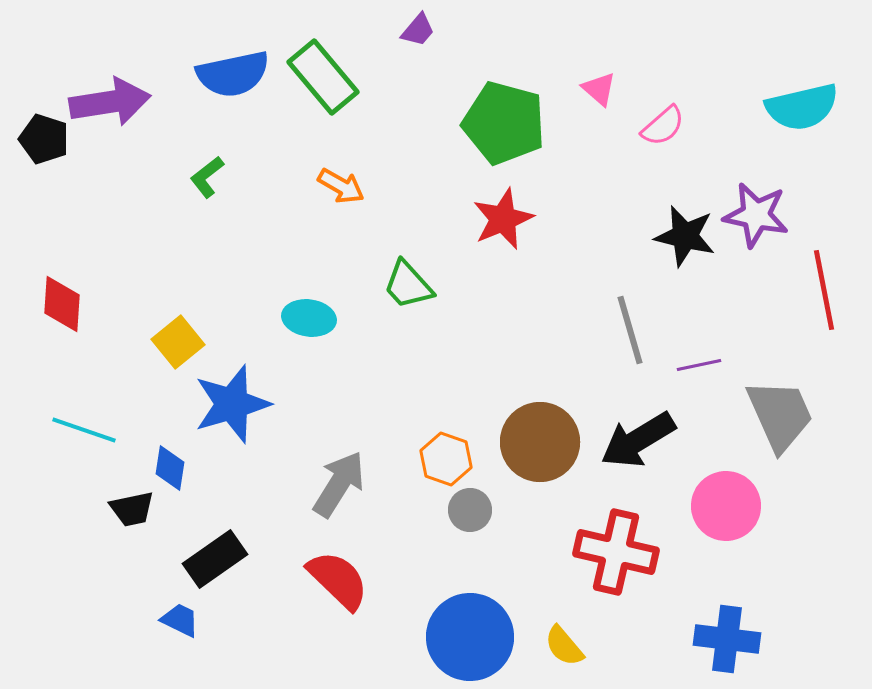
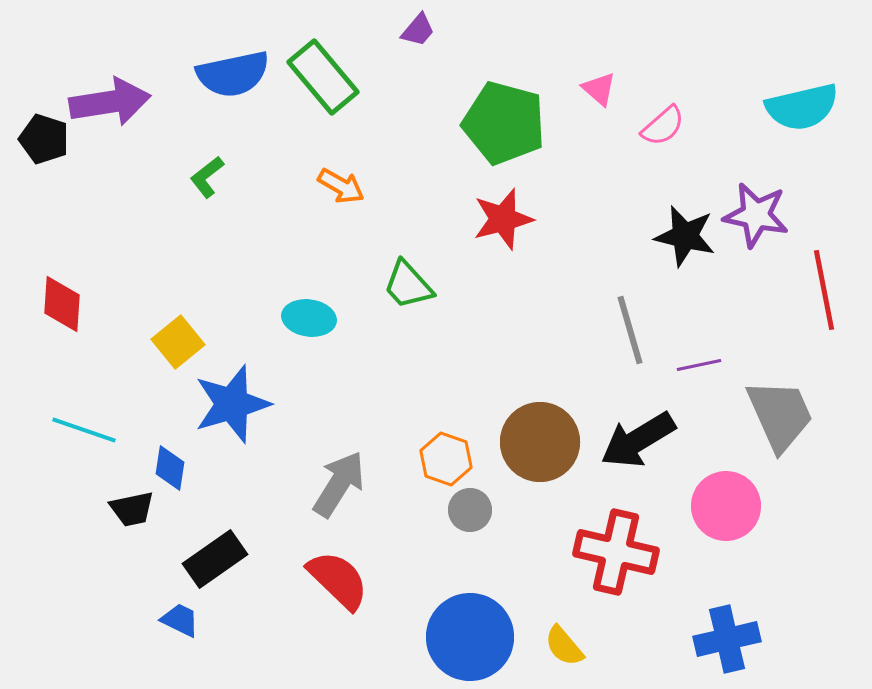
red star: rotated 8 degrees clockwise
blue cross: rotated 20 degrees counterclockwise
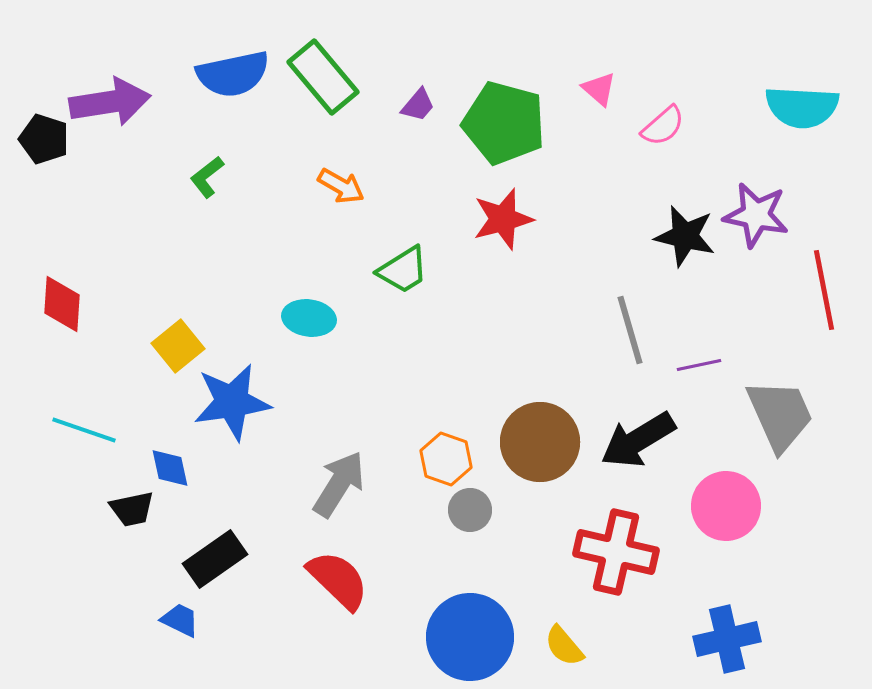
purple trapezoid: moved 75 px down
cyan semicircle: rotated 16 degrees clockwise
green trapezoid: moved 5 px left, 15 px up; rotated 80 degrees counterclockwise
yellow square: moved 4 px down
blue star: moved 2 px up; rotated 8 degrees clockwise
blue diamond: rotated 21 degrees counterclockwise
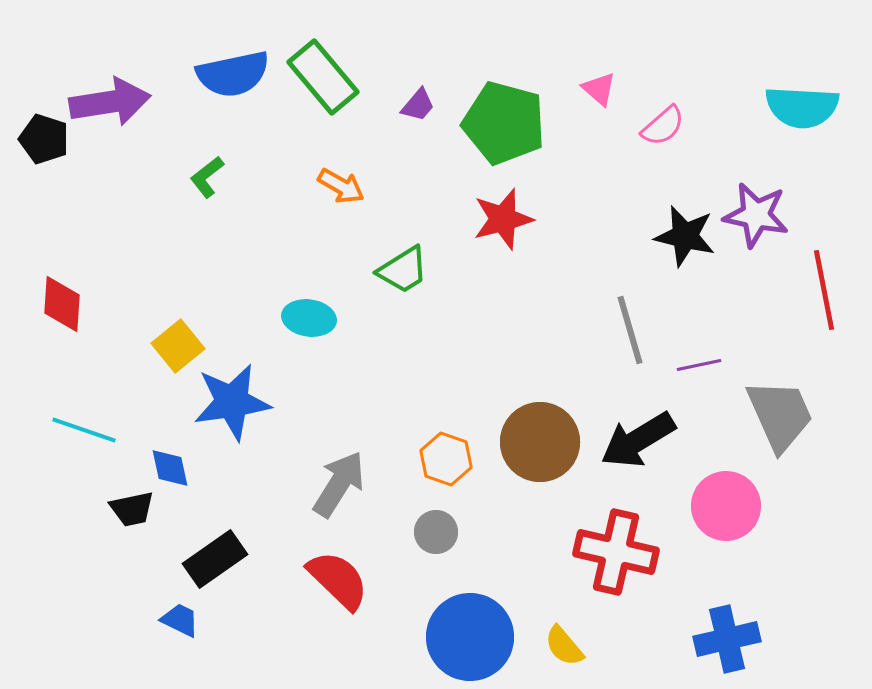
gray circle: moved 34 px left, 22 px down
